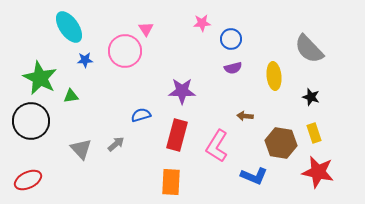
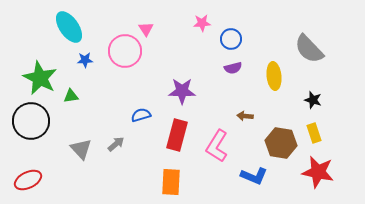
black star: moved 2 px right, 3 px down
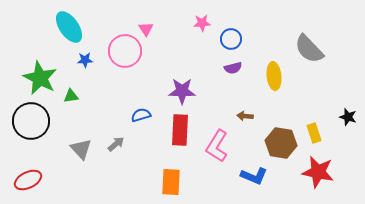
black star: moved 35 px right, 17 px down
red rectangle: moved 3 px right, 5 px up; rotated 12 degrees counterclockwise
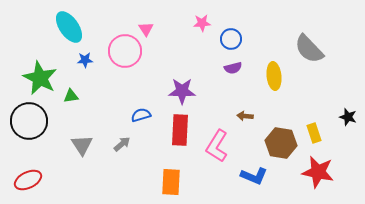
black circle: moved 2 px left
gray arrow: moved 6 px right
gray triangle: moved 1 px right, 4 px up; rotated 10 degrees clockwise
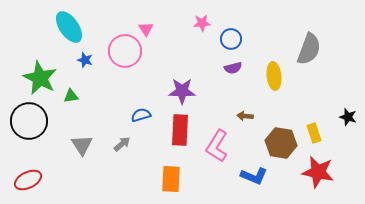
gray semicircle: rotated 116 degrees counterclockwise
blue star: rotated 21 degrees clockwise
orange rectangle: moved 3 px up
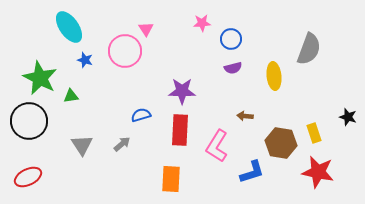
blue L-shape: moved 2 px left, 4 px up; rotated 40 degrees counterclockwise
red ellipse: moved 3 px up
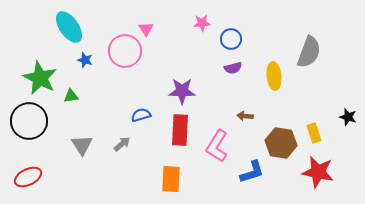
gray semicircle: moved 3 px down
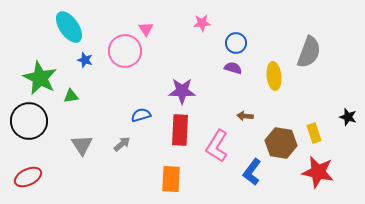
blue circle: moved 5 px right, 4 px down
purple semicircle: rotated 150 degrees counterclockwise
blue L-shape: rotated 144 degrees clockwise
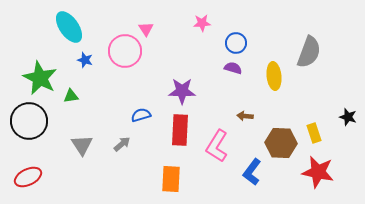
brown hexagon: rotated 8 degrees counterclockwise
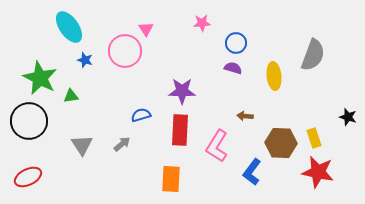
gray semicircle: moved 4 px right, 3 px down
yellow rectangle: moved 5 px down
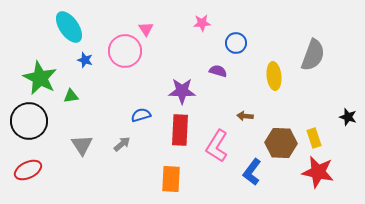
purple semicircle: moved 15 px left, 3 px down
red ellipse: moved 7 px up
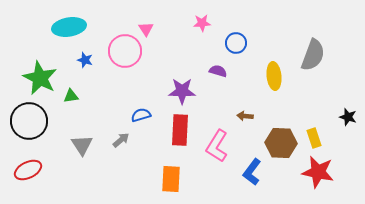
cyan ellipse: rotated 64 degrees counterclockwise
gray arrow: moved 1 px left, 4 px up
